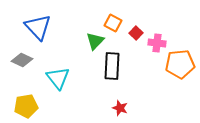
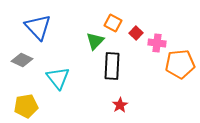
red star: moved 3 px up; rotated 21 degrees clockwise
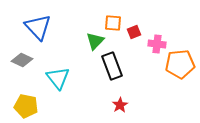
orange square: rotated 24 degrees counterclockwise
red square: moved 2 px left, 1 px up; rotated 24 degrees clockwise
pink cross: moved 1 px down
black rectangle: rotated 24 degrees counterclockwise
yellow pentagon: rotated 20 degrees clockwise
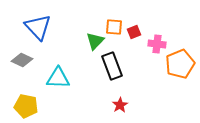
orange square: moved 1 px right, 4 px down
orange pentagon: rotated 16 degrees counterclockwise
cyan triangle: rotated 50 degrees counterclockwise
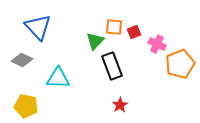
pink cross: rotated 18 degrees clockwise
